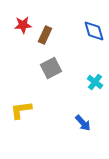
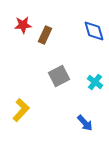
gray square: moved 8 px right, 8 px down
yellow L-shape: rotated 140 degrees clockwise
blue arrow: moved 2 px right
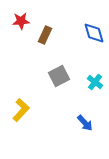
red star: moved 2 px left, 4 px up
blue diamond: moved 2 px down
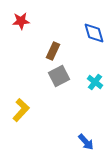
brown rectangle: moved 8 px right, 16 px down
blue arrow: moved 1 px right, 19 px down
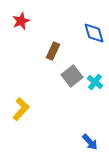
red star: rotated 18 degrees counterclockwise
gray square: moved 13 px right; rotated 10 degrees counterclockwise
yellow L-shape: moved 1 px up
blue arrow: moved 4 px right
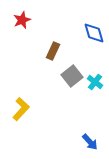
red star: moved 1 px right, 1 px up
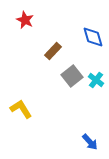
red star: moved 3 px right; rotated 24 degrees counterclockwise
blue diamond: moved 1 px left, 4 px down
brown rectangle: rotated 18 degrees clockwise
cyan cross: moved 1 px right, 2 px up
yellow L-shape: rotated 75 degrees counterclockwise
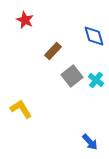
blue diamond: moved 1 px right, 1 px up
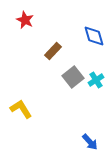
gray square: moved 1 px right, 1 px down
cyan cross: rotated 21 degrees clockwise
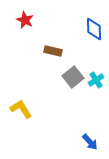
blue diamond: moved 7 px up; rotated 15 degrees clockwise
brown rectangle: rotated 60 degrees clockwise
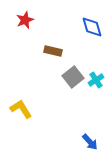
red star: rotated 24 degrees clockwise
blue diamond: moved 2 px left, 2 px up; rotated 15 degrees counterclockwise
